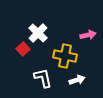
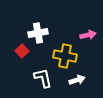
white cross: rotated 36 degrees clockwise
red square: moved 1 px left, 2 px down
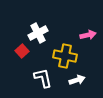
white cross: rotated 18 degrees counterclockwise
